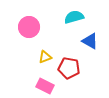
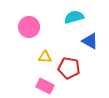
yellow triangle: rotated 24 degrees clockwise
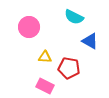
cyan semicircle: rotated 138 degrees counterclockwise
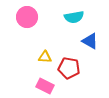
cyan semicircle: rotated 36 degrees counterclockwise
pink circle: moved 2 px left, 10 px up
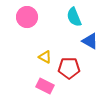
cyan semicircle: rotated 78 degrees clockwise
yellow triangle: rotated 24 degrees clockwise
red pentagon: rotated 10 degrees counterclockwise
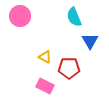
pink circle: moved 7 px left, 1 px up
blue triangle: rotated 30 degrees clockwise
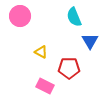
yellow triangle: moved 4 px left, 5 px up
